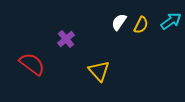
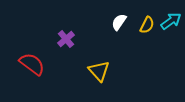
yellow semicircle: moved 6 px right
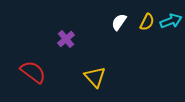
cyan arrow: rotated 15 degrees clockwise
yellow semicircle: moved 3 px up
red semicircle: moved 1 px right, 8 px down
yellow triangle: moved 4 px left, 6 px down
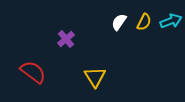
yellow semicircle: moved 3 px left
yellow triangle: rotated 10 degrees clockwise
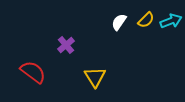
yellow semicircle: moved 2 px right, 2 px up; rotated 18 degrees clockwise
purple cross: moved 6 px down
